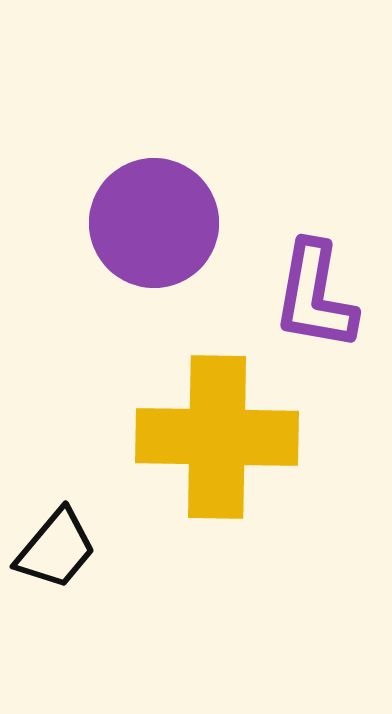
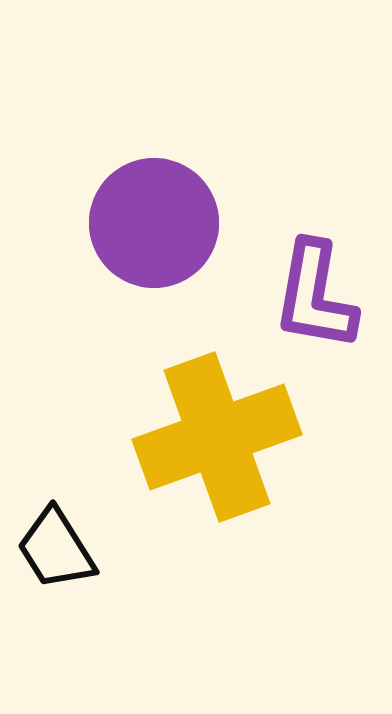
yellow cross: rotated 21 degrees counterclockwise
black trapezoid: rotated 108 degrees clockwise
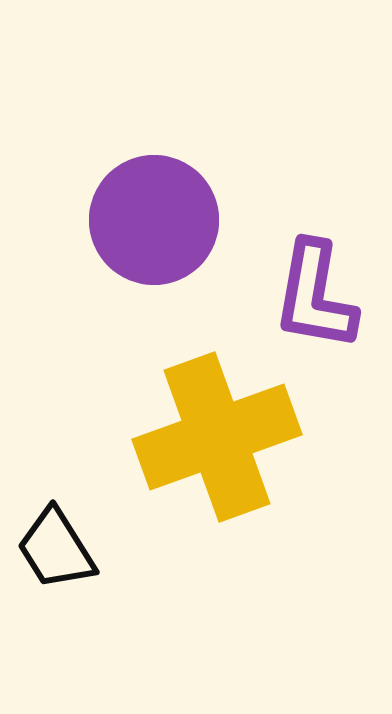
purple circle: moved 3 px up
